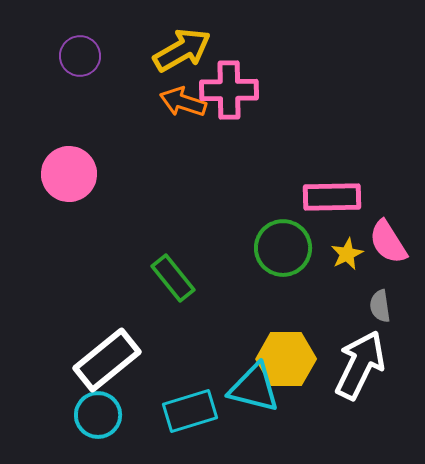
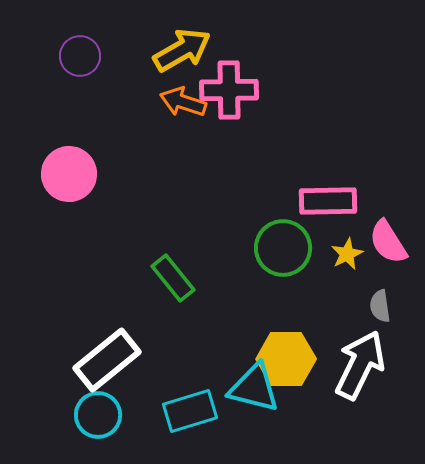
pink rectangle: moved 4 px left, 4 px down
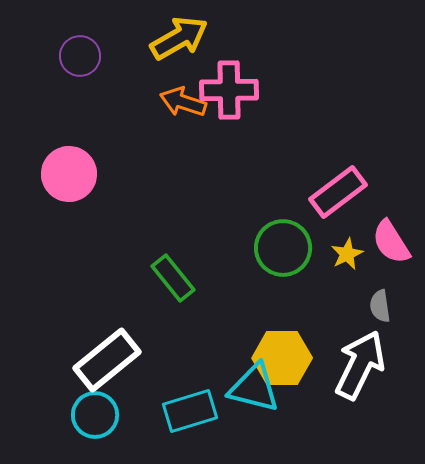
yellow arrow: moved 3 px left, 12 px up
pink rectangle: moved 10 px right, 9 px up; rotated 36 degrees counterclockwise
pink semicircle: moved 3 px right
yellow hexagon: moved 4 px left, 1 px up
cyan circle: moved 3 px left
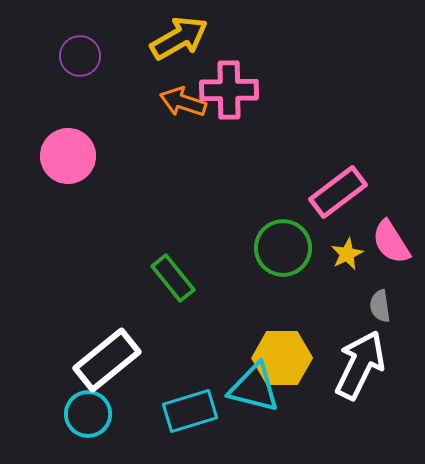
pink circle: moved 1 px left, 18 px up
cyan circle: moved 7 px left, 1 px up
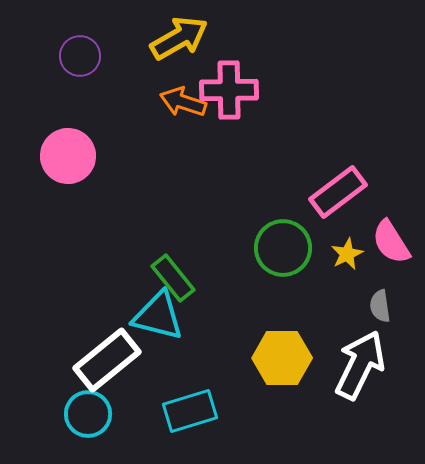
cyan triangle: moved 96 px left, 72 px up
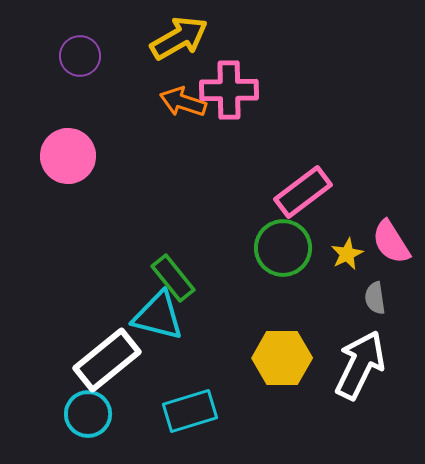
pink rectangle: moved 35 px left
gray semicircle: moved 5 px left, 8 px up
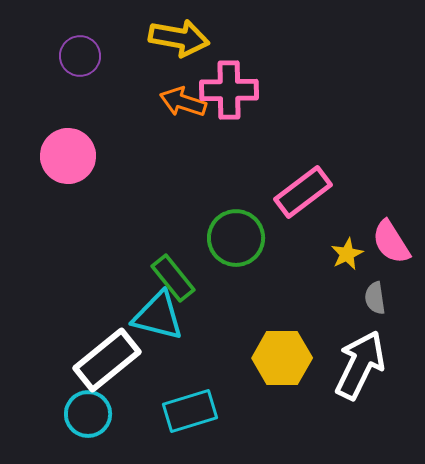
yellow arrow: rotated 40 degrees clockwise
green circle: moved 47 px left, 10 px up
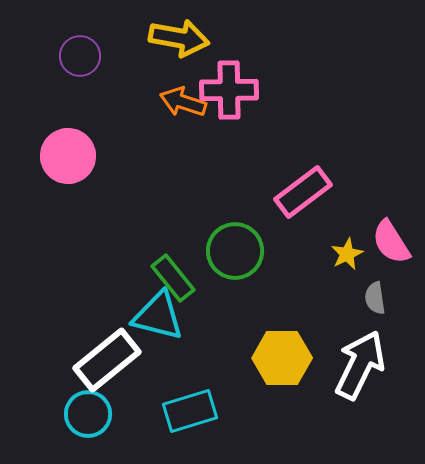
green circle: moved 1 px left, 13 px down
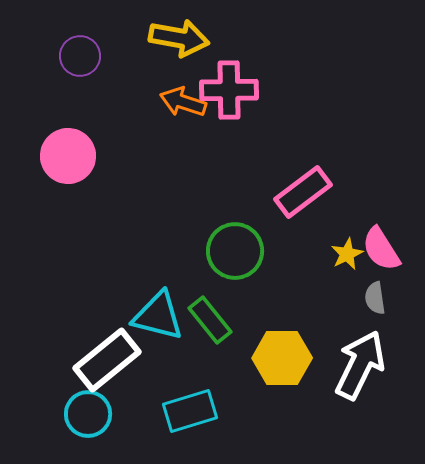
pink semicircle: moved 10 px left, 7 px down
green rectangle: moved 37 px right, 42 px down
